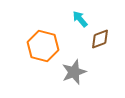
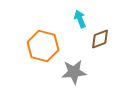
cyan arrow: rotated 18 degrees clockwise
gray star: rotated 15 degrees clockwise
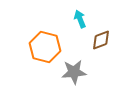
brown diamond: moved 1 px right, 1 px down
orange hexagon: moved 2 px right, 1 px down
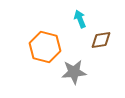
brown diamond: rotated 10 degrees clockwise
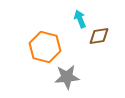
brown diamond: moved 2 px left, 4 px up
gray star: moved 7 px left, 5 px down
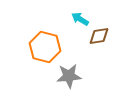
cyan arrow: rotated 36 degrees counterclockwise
gray star: moved 2 px right, 1 px up
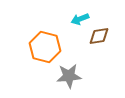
cyan arrow: rotated 54 degrees counterclockwise
